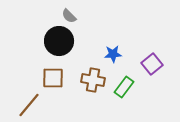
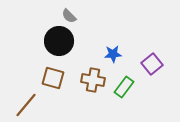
brown square: rotated 15 degrees clockwise
brown line: moved 3 px left
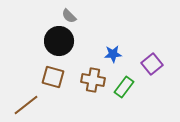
brown square: moved 1 px up
brown line: rotated 12 degrees clockwise
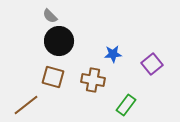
gray semicircle: moved 19 px left
green rectangle: moved 2 px right, 18 px down
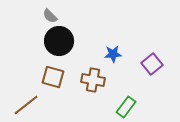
green rectangle: moved 2 px down
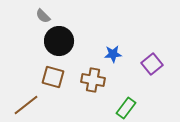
gray semicircle: moved 7 px left
green rectangle: moved 1 px down
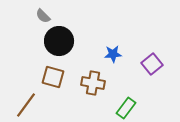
brown cross: moved 3 px down
brown line: rotated 16 degrees counterclockwise
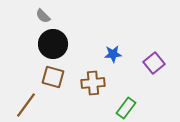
black circle: moved 6 px left, 3 px down
purple square: moved 2 px right, 1 px up
brown cross: rotated 15 degrees counterclockwise
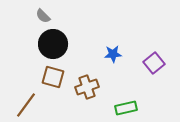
brown cross: moved 6 px left, 4 px down; rotated 15 degrees counterclockwise
green rectangle: rotated 40 degrees clockwise
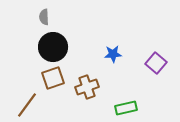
gray semicircle: moved 1 px right, 1 px down; rotated 42 degrees clockwise
black circle: moved 3 px down
purple square: moved 2 px right; rotated 10 degrees counterclockwise
brown square: moved 1 px down; rotated 35 degrees counterclockwise
brown line: moved 1 px right
